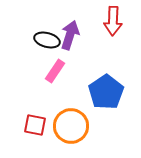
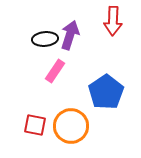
black ellipse: moved 2 px left, 1 px up; rotated 20 degrees counterclockwise
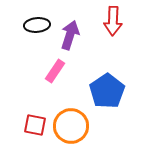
black ellipse: moved 8 px left, 14 px up
blue pentagon: moved 1 px right, 1 px up
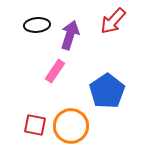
red arrow: rotated 40 degrees clockwise
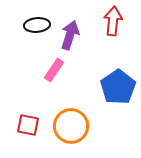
red arrow: rotated 144 degrees clockwise
pink rectangle: moved 1 px left, 1 px up
blue pentagon: moved 11 px right, 4 px up
red square: moved 7 px left
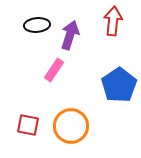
blue pentagon: moved 1 px right, 2 px up
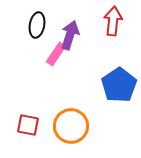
black ellipse: rotated 75 degrees counterclockwise
pink rectangle: moved 2 px right, 16 px up
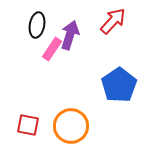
red arrow: rotated 36 degrees clockwise
pink rectangle: moved 4 px left, 5 px up
